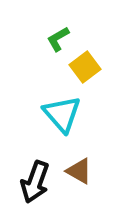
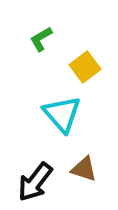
green L-shape: moved 17 px left
brown triangle: moved 5 px right, 2 px up; rotated 12 degrees counterclockwise
black arrow: rotated 18 degrees clockwise
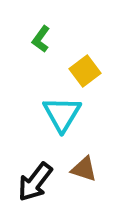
green L-shape: rotated 24 degrees counterclockwise
yellow square: moved 4 px down
cyan triangle: rotated 12 degrees clockwise
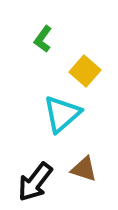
green L-shape: moved 2 px right
yellow square: rotated 12 degrees counterclockwise
cyan triangle: rotated 18 degrees clockwise
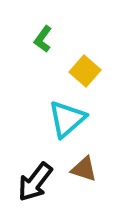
cyan triangle: moved 5 px right, 5 px down
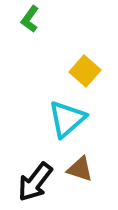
green L-shape: moved 13 px left, 20 px up
brown triangle: moved 4 px left
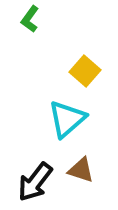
brown triangle: moved 1 px right, 1 px down
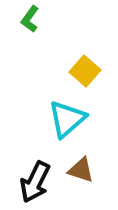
black arrow: rotated 12 degrees counterclockwise
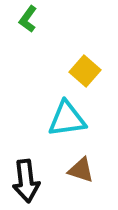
green L-shape: moved 2 px left
cyan triangle: rotated 33 degrees clockwise
black arrow: moved 9 px left, 1 px up; rotated 33 degrees counterclockwise
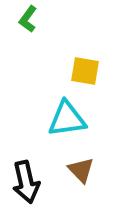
yellow square: rotated 32 degrees counterclockwise
brown triangle: rotated 28 degrees clockwise
black arrow: moved 1 px down; rotated 6 degrees counterclockwise
